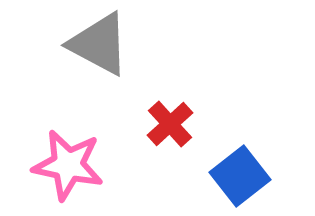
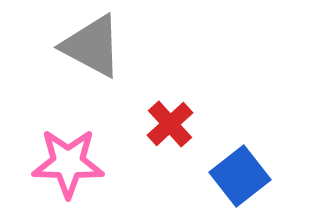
gray triangle: moved 7 px left, 2 px down
pink star: moved 2 px up; rotated 10 degrees counterclockwise
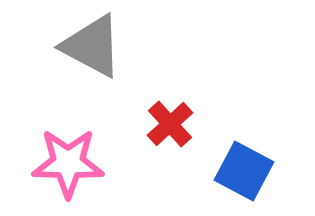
blue square: moved 4 px right, 5 px up; rotated 24 degrees counterclockwise
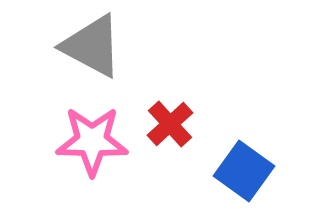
pink star: moved 24 px right, 22 px up
blue square: rotated 8 degrees clockwise
